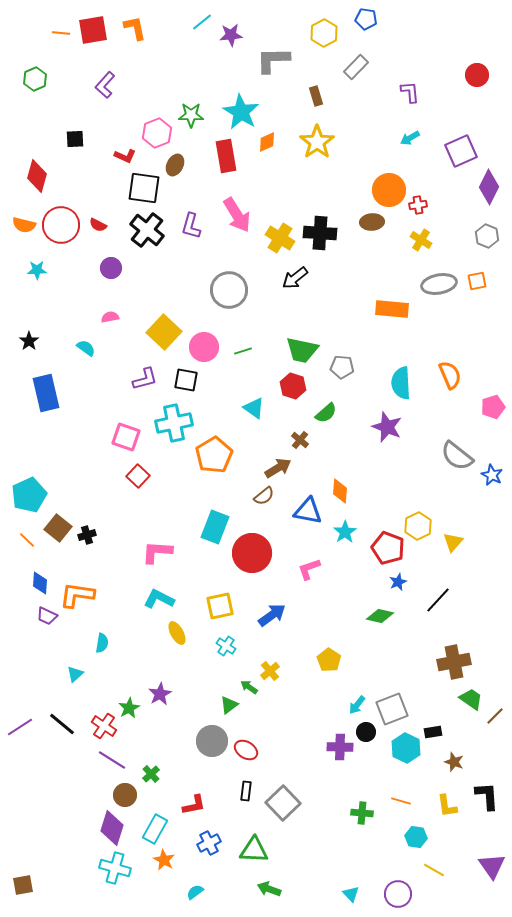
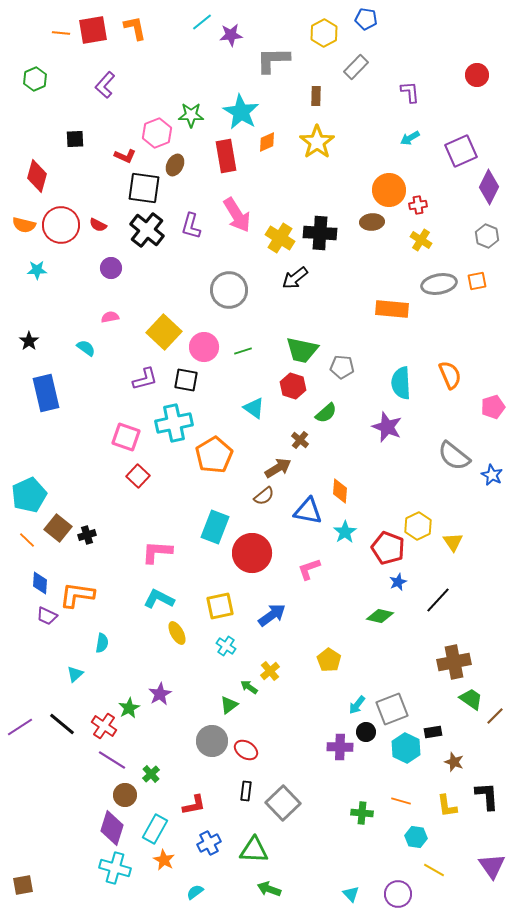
brown rectangle at (316, 96): rotated 18 degrees clockwise
gray semicircle at (457, 456): moved 3 px left
yellow triangle at (453, 542): rotated 15 degrees counterclockwise
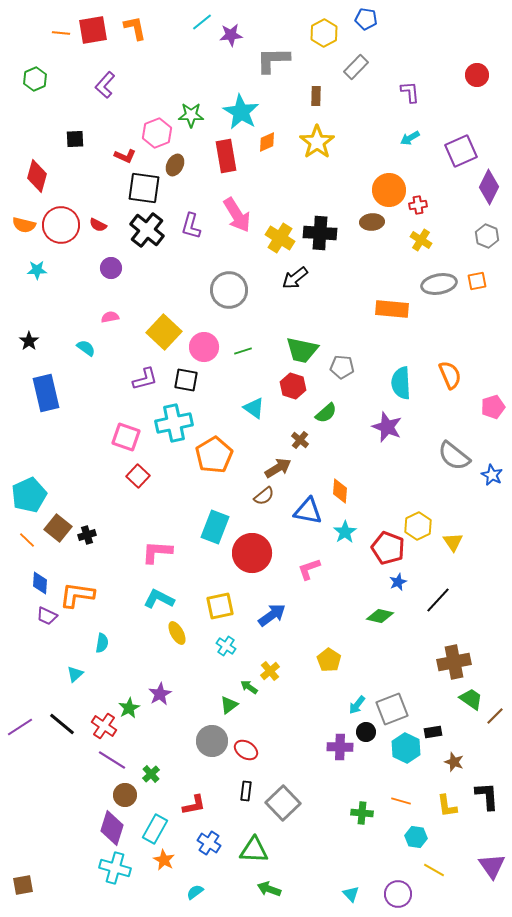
blue cross at (209, 843): rotated 30 degrees counterclockwise
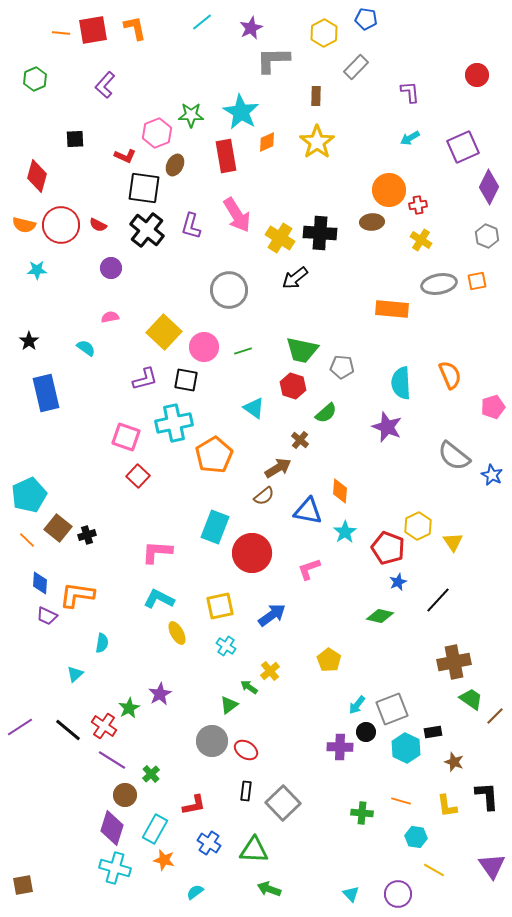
purple star at (231, 35): moved 20 px right, 7 px up; rotated 20 degrees counterclockwise
purple square at (461, 151): moved 2 px right, 4 px up
black line at (62, 724): moved 6 px right, 6 px down
orange star at (164, 860): rotated 15 degrees counterclockwise
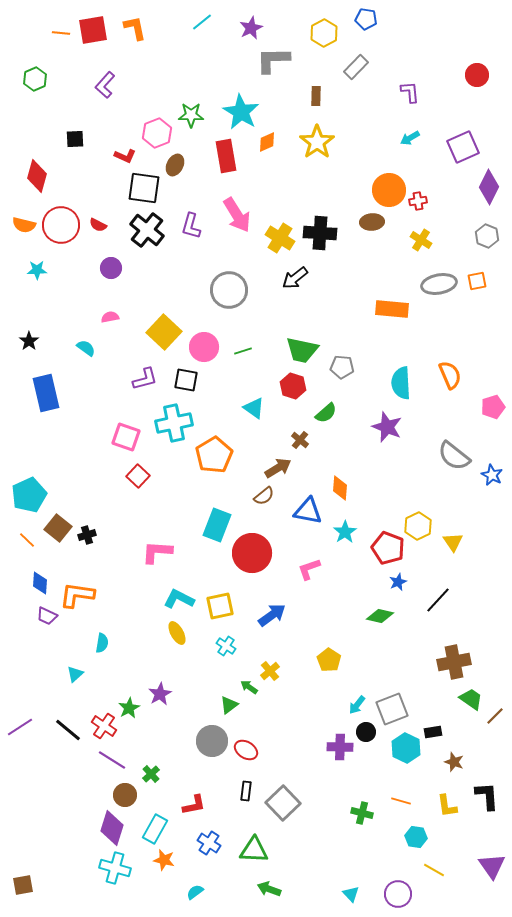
red cross at (418, 205): moved 4 px up
orange diamond at (340, 491): moved 3 px up
cyan rectangle at (215, 527): moved 2 px right, 2 px up
cyan L-shape at (159, 599): moved 20 px right
green cross at (362, 813): rotated 10 degrees clockwise
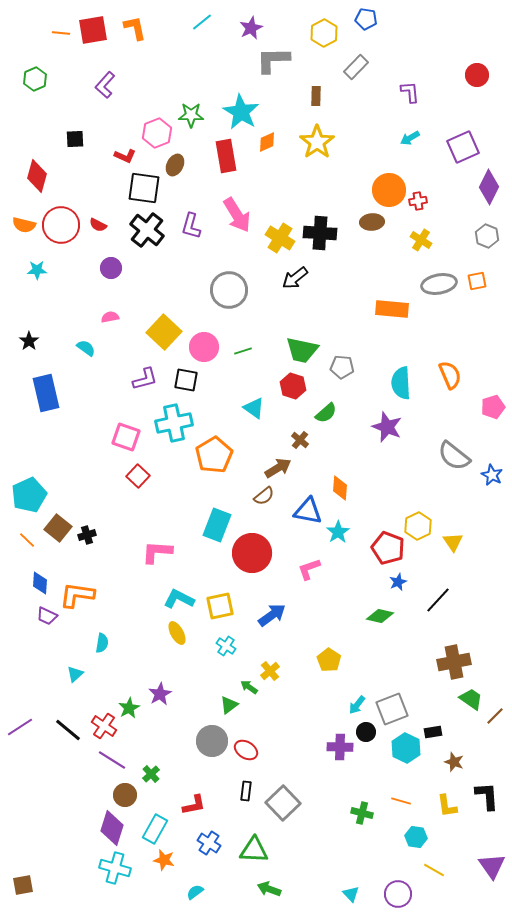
cyan star at (345, 532): moved 7 px left
